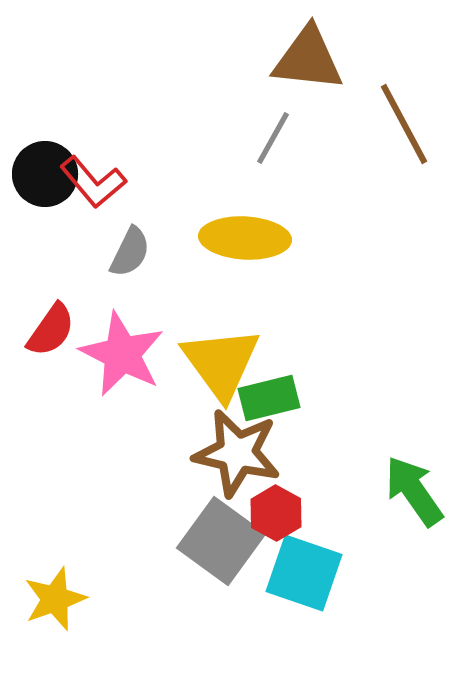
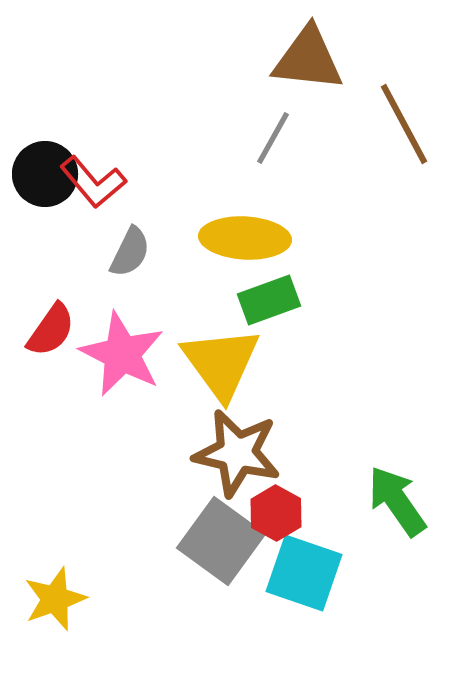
green rectangle: moved 98 px up; rotated 6 degrees counterclockwise
green arrow: moved 17 px left, 10 px down
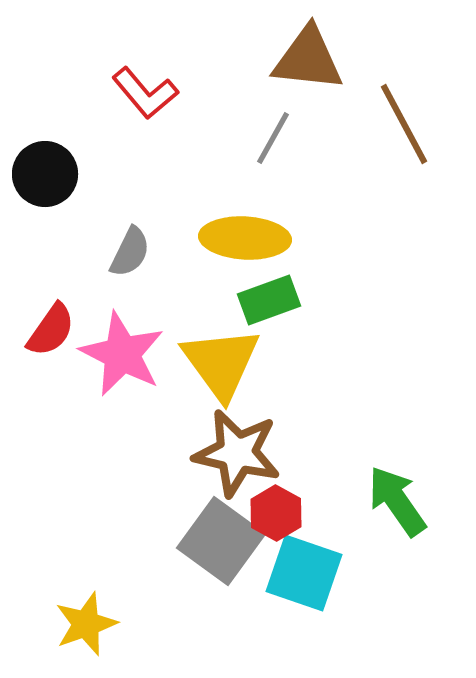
red L-shape: moved 52 px right, 89 px up
yellow star: moved 31 px right, 25 px down
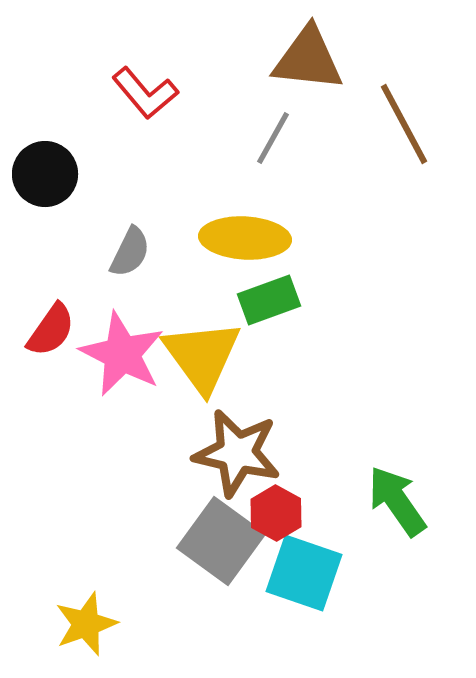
yellow triangle: moved 19 px left, 7 px up
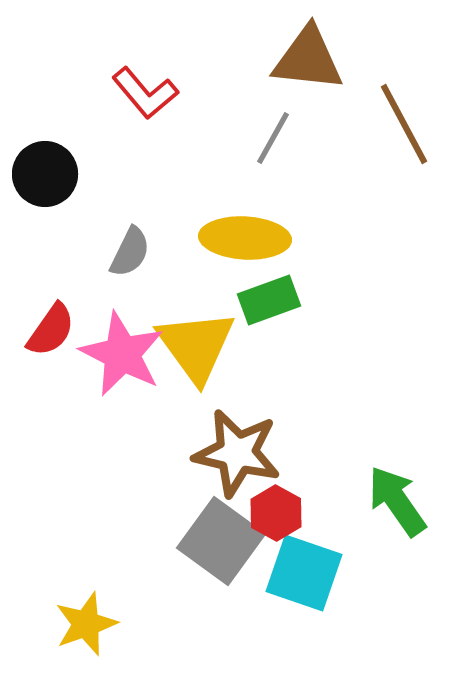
yellow triangle: moved 6 px left, 10 px up
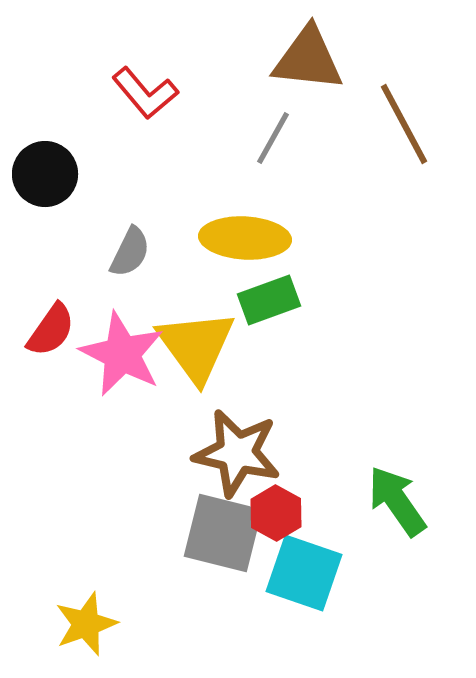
gray square: moved 2 px right, 8 px up; rotated 22 degrees counterclockwise
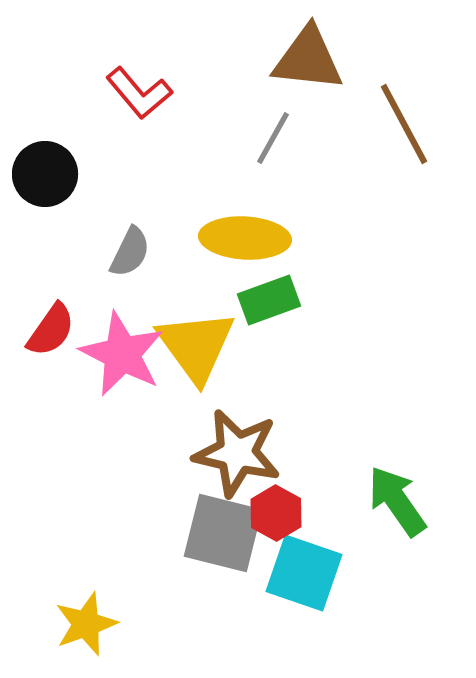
red L-shape: moved 6 px left
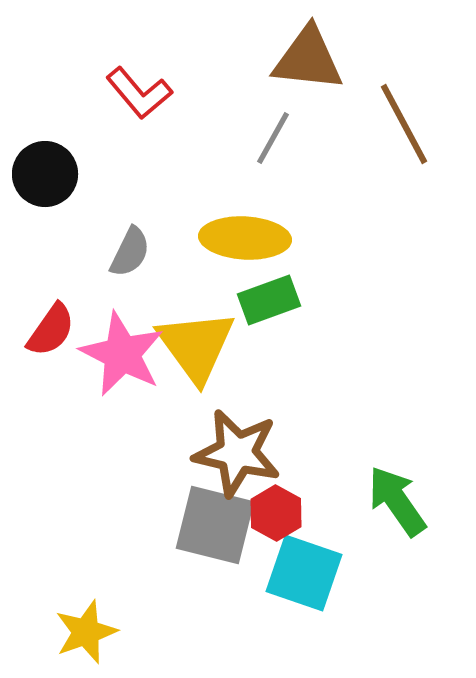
gray square: moved 8 px left, 8 px up
yellow star: moved 8 px down
